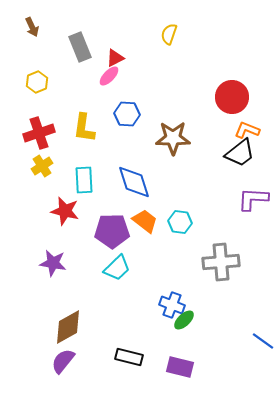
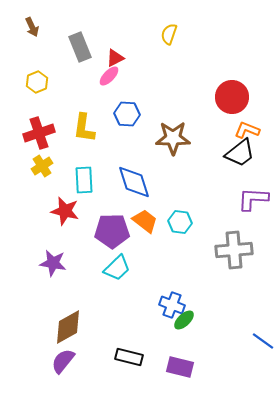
gray cross: moved 13 px right, 12 px up
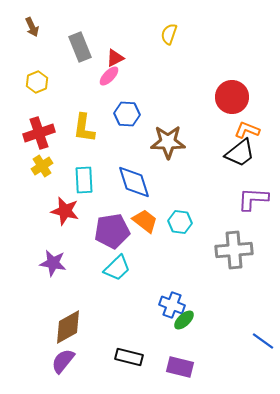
brown star: moved 5 px left, 4 px down
purple pentagon: rotated 8 degrees counterclockwise
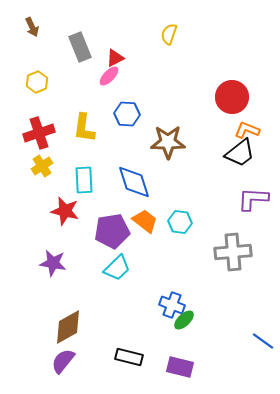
gray cross: moved 1 px left, 2 px down
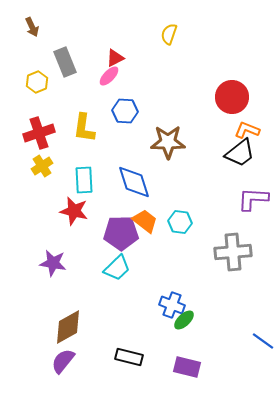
gray rectangle: moved 15 px left, 15 px down
blue hexagon: moved 2 px left, 3 px up
red star: moved 9 px right
purple pentagon: moved 9 px right, 2 px down; rotated 8 degrees clockwise
purple rectangle: moved 7 px right
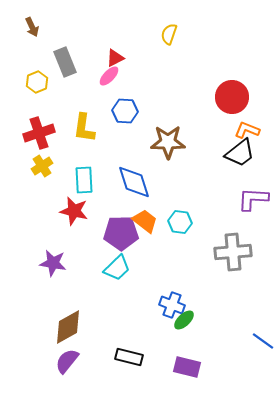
purple semicircle: moved 4 px right
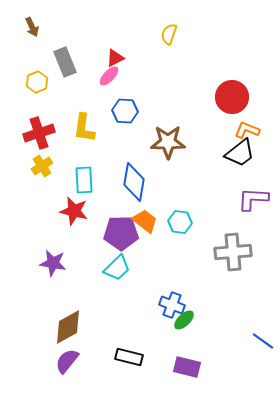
blue diamond: rotated 27 degrees clockwise
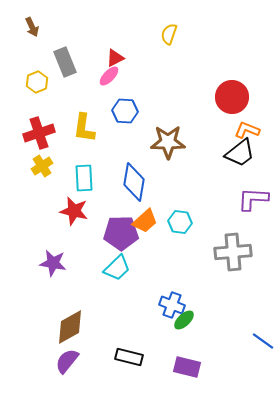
cyan rectangle: moved 2 px up
orange trapezoid: rotated 100 degrees clockwise
brown diamond: moved 2 px right
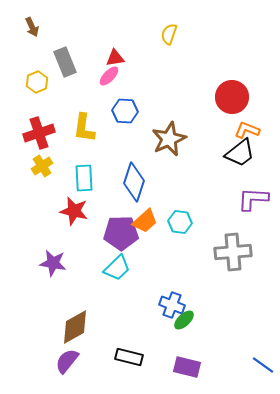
red triangle: rotated 18 degrees clockwise
brown star: moved 1 px right, 3 px up; rotated 24 degrees counterclockwise
blue diamond: rotated 9 degrees clockwise
brown diamond: moved 5 px right
blue line: moved 24 px down
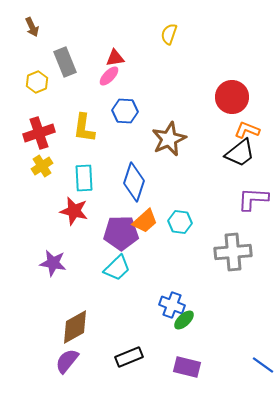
black rectangle: rotated 36 degrees counterclockwise
